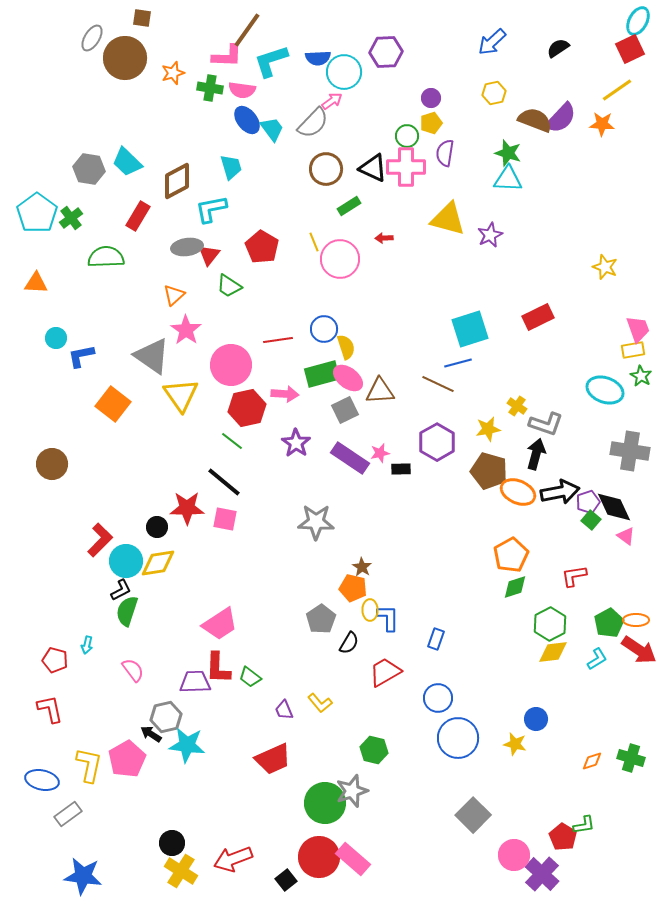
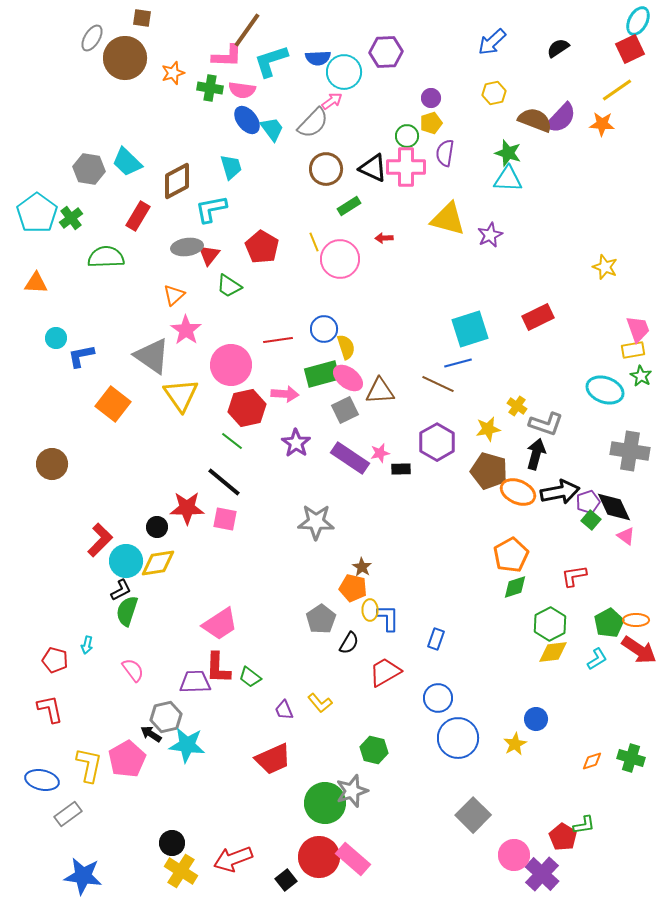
yellow star at (515, 744): rotated 30 degrees clockwise
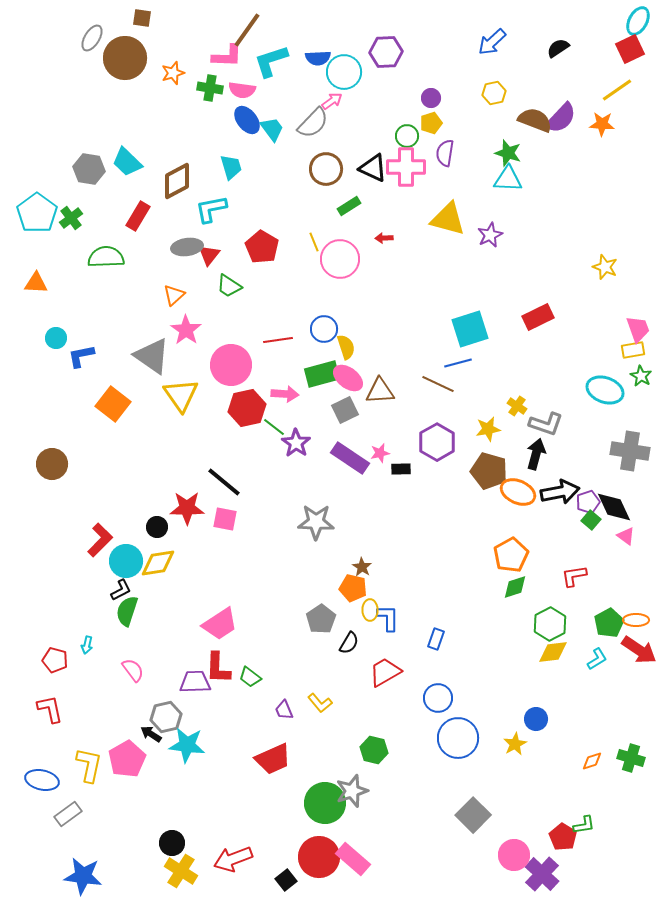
green line at (232, 441): moved 42 px right, 14 px up
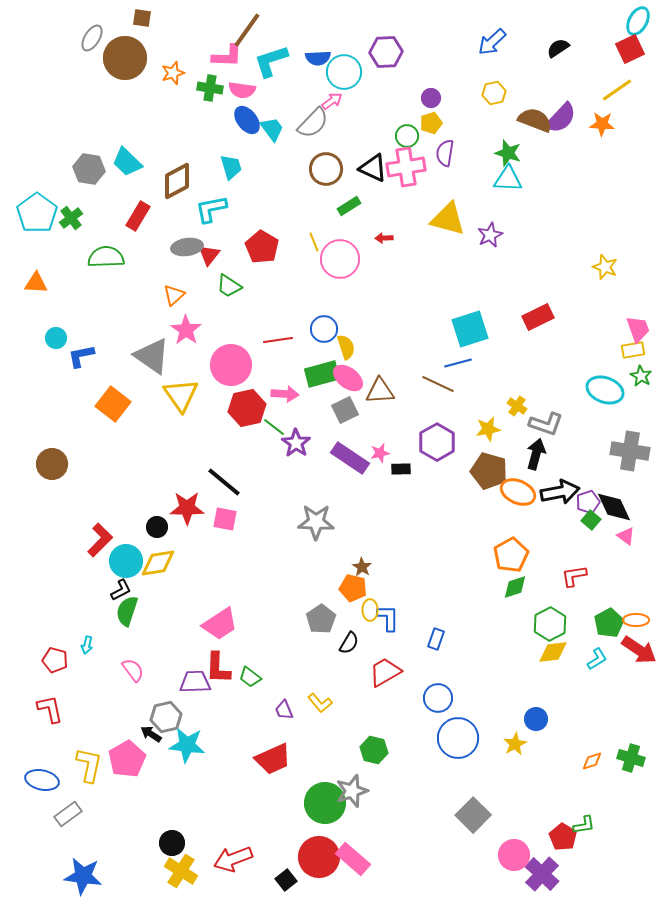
pink cross at (406, 167): rotated 9 degrees counterclockwise
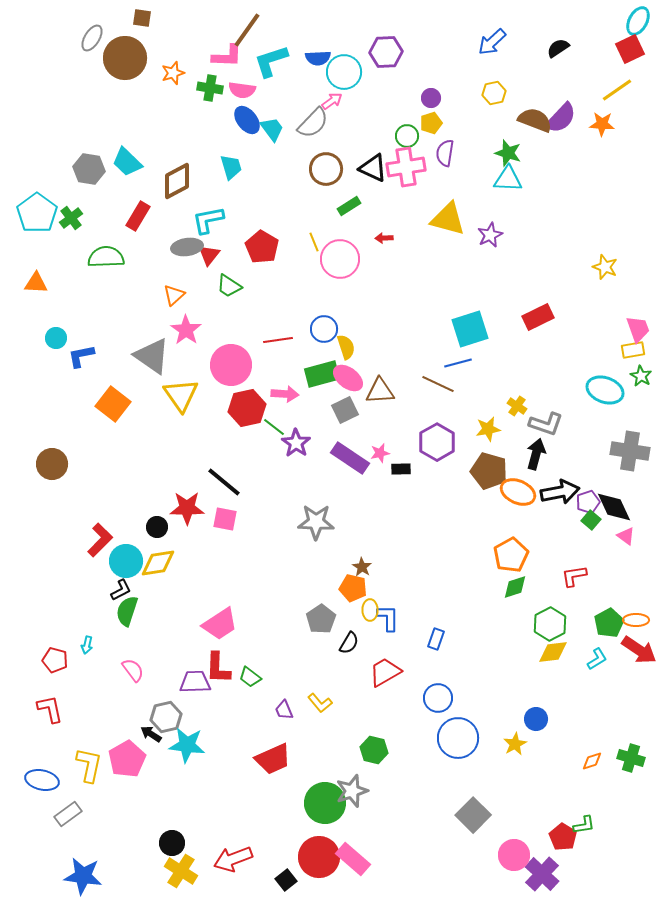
cyan L-shape at (211, 209): moved 3 px left, 11 px down
